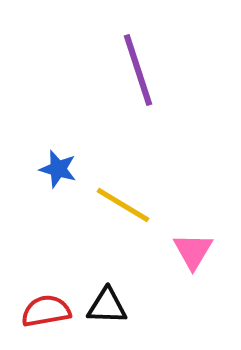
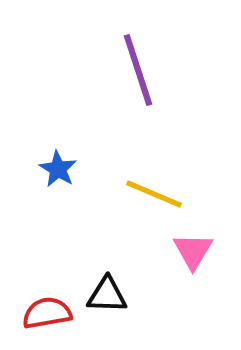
blue star: rotated 15 degrees clockwise
yellow line: moved 31 px right, 11 px up; rotated 8 degrees counterclockwise
black triangle: moved 11 px up
red semicircle: moved 1 px right, 2 px down
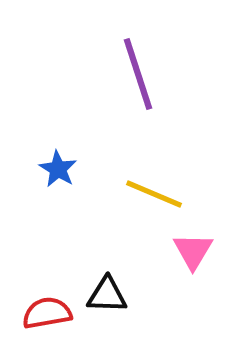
purple line: moved 4 px down
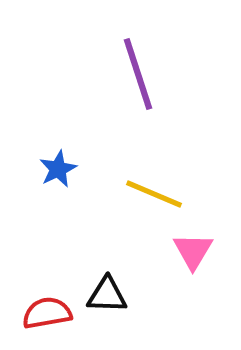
blue star: rotated 15 degrees clockwise
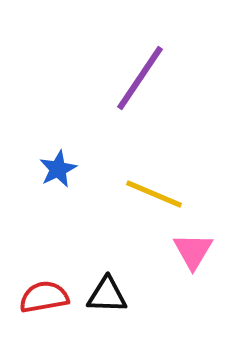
purple line: moved 2 px right, 4 px down; rotated 52 degrees clockwise
red semicircle: moved 3 px left, 16 px up
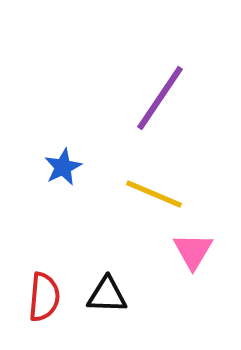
purple line: moved 20 px right, 20 px down
blue star: moved 5 px right, 2 px up
red semicircle: rotated 105 degrees clockwise
